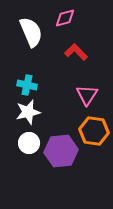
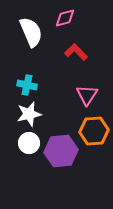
white star: moved 1 px right, 2 px down
orange hexagon: rotated 12 degrees counterclockwise
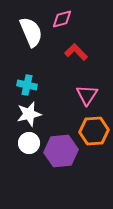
pink diamond: moved 3 px left, 1 px down
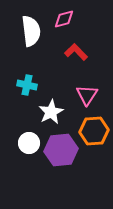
pink diamond: moved 2 px right
white semicircle: moved 1 px up; rotated 16 degrees clockwise
white star: moved 22 px right, 2 px up; rotated 15 degrees counterclockwise
purple hexagon: moved 1 px up
